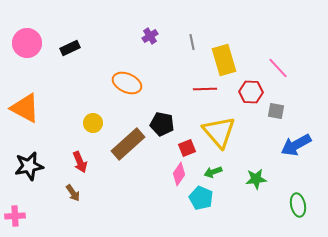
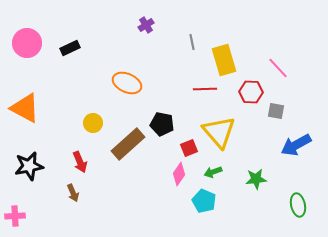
purple cross: moved 4 px left, 11 px up
red square: moved 2 px right
brown arrow: rotated 12 degrees clockwise
cyan pentagon: moved 3 px right, 3 px down
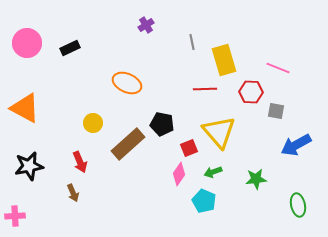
pink line: rotated 25 degrees counterclockwise
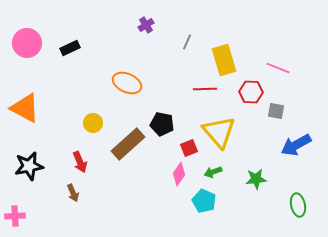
gray line: moved 5 px left; rotated 35 degrees clockwise
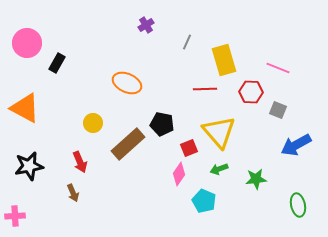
black rectangle: moved 13 px left, 15 px down; rotated 36 degrees counterclockwise
gray square: moved 2 px right, 1 px up; rotated 12 degrees clockwise
green arrow: moved 6 px right, 3 px up
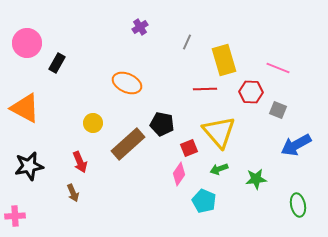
purple cross: moved 6 px left, 2 px down
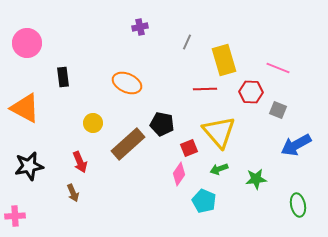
purple cross: rotated 21 degrees clockwise
black rectangle: moved 6 px right, 14 px down; rotated 36 degrees counterclockwise
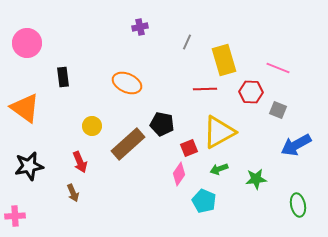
orange triangle: rotated 8 degrees clockwise
yellow circle: moved 1 px left, 3 px down
yellow triangle: rotated 42 degrees clockwise
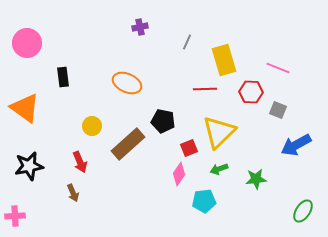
black pentagon: moved 1 px right, 3 px up
yellow triangle: rotated 15 degrees counterclockwise
cyan pentagon: rotated 30 degrees counterclockwise
green ellipse: moved 5 px right, 6 px down; rotated 45 degrees clockwise
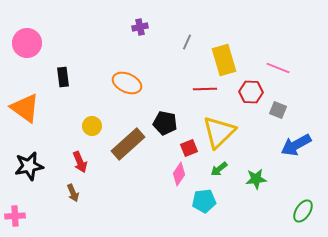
black pentagon: moved 2 px right, 2 px down
green arrow: rotated 18 degrees counterclockwise
